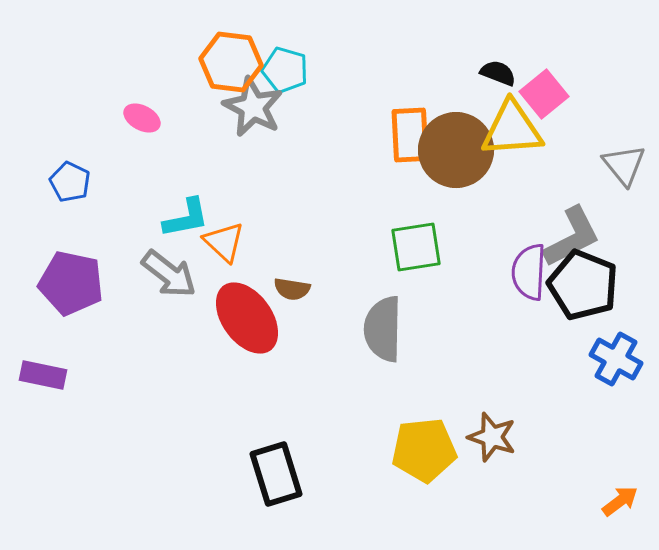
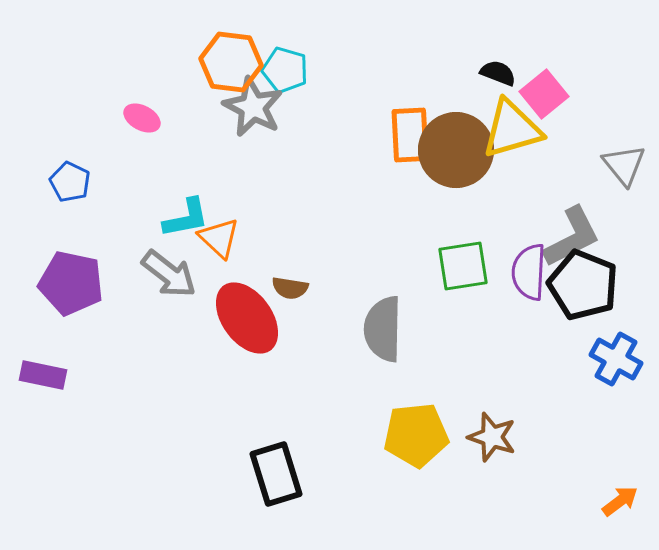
yellow triangle: rotated 12 degrees counterclockwise
orange triangle: moved 5 px left, 4 px up
green square: moved 47 px right, 19 px down
brown semicircle: moved 2 px left, 1 px up
yellow pentagon: moved 8 px left, 15 px up
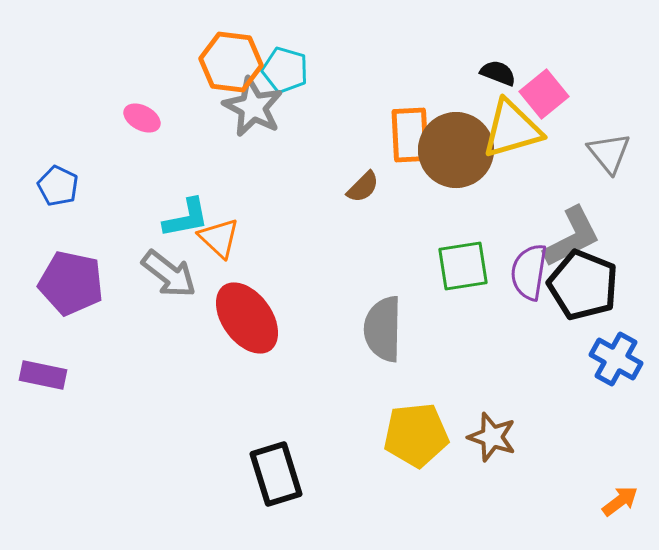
gray triangle: moved 15 px left, 12 px up
blue pentagon: moved 12 px left, 4 px down
purple semicircle: rotated 6 degrees clockwise
brown semicircle: moved 73 px right, 101 px up; rotated 54 degrees counterclockwise
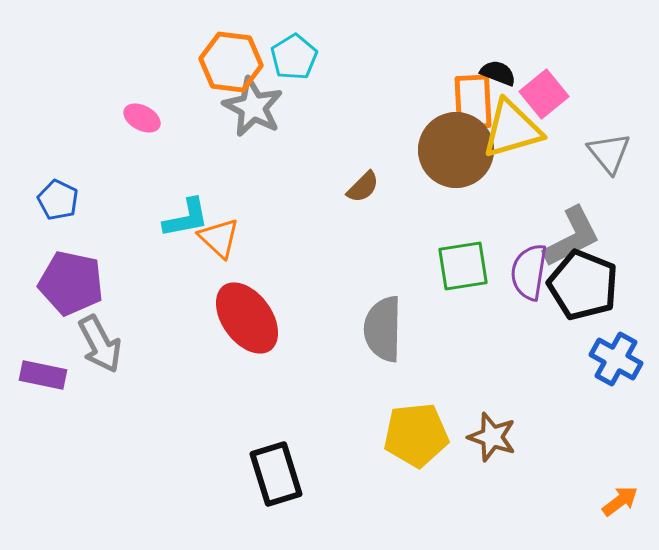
cyan pentagon: moved 9 px right, 13 px up; rotated 24 degrees clockwise
orange rectangle: moved 63 px right, 33 px up
blue pentagon: moved 14 px down
gray arrow: moved 69 px left, 70 px down; rotated 24 degrees clockwise
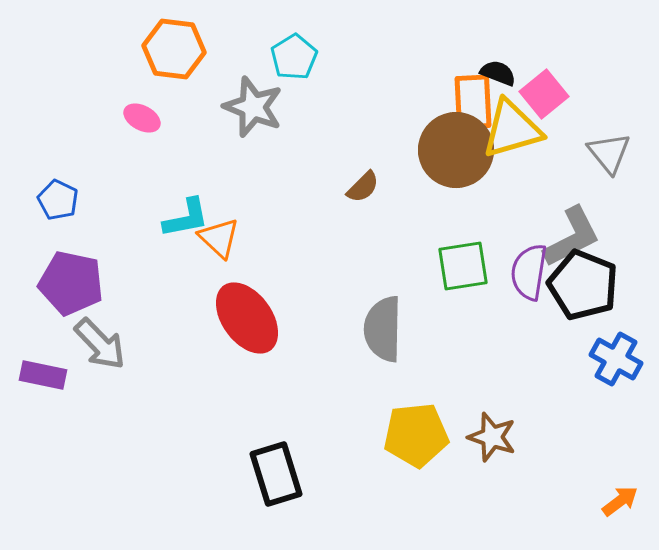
orange hexagon: moved 57 px left, 13 px up
gray star: rotated 6 degrees counterclockwise
gray arrow: rotated 16 degrees counterclockwise
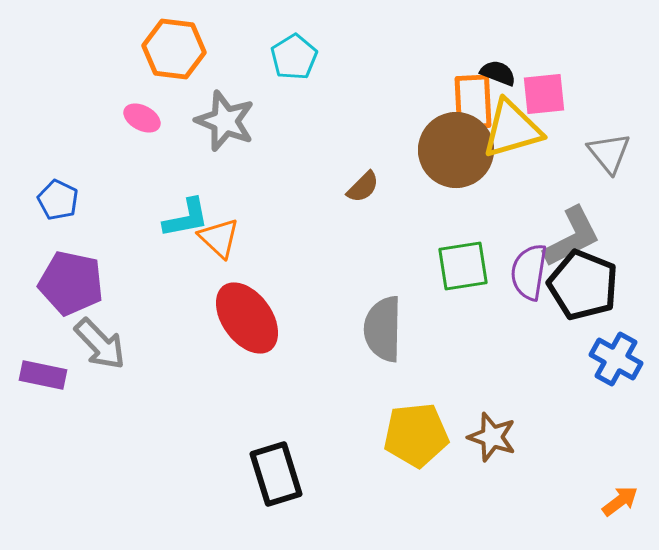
pink square: rotated 33 degrees clockwise
gray star: moved 28 px left, 14 px down
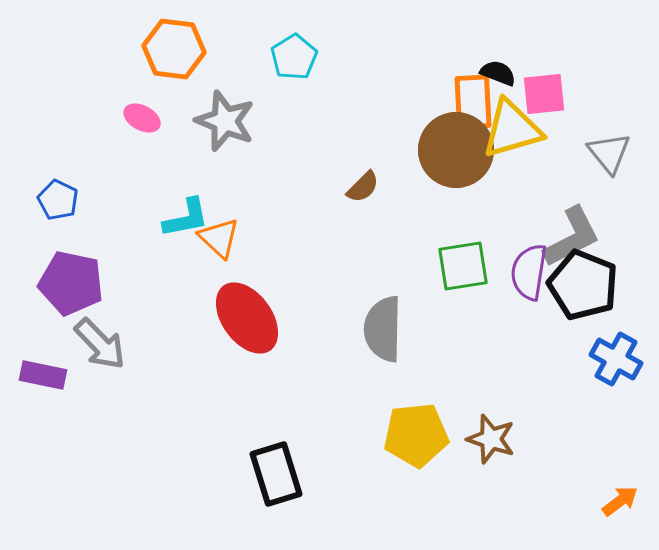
brown star: moved 1 px left, 2 px down
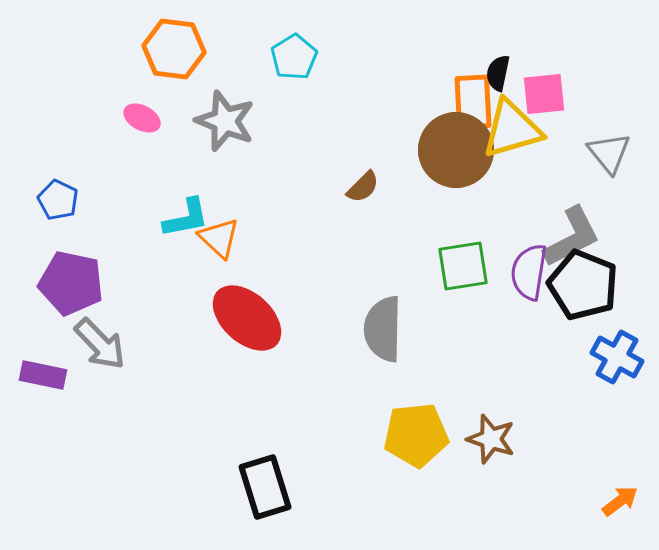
black semicircle: rotated 99 degrees counterclockwise
red ellipse: rotated 12 degrees counterclockwise
blue cross: moved 1 px right, 2 px up
black rectangle: moved 11 px left, 13 px down
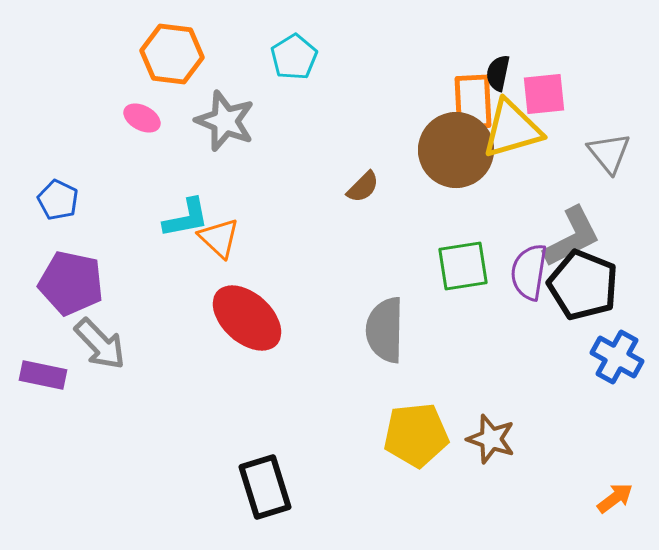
orange hexagon: moved 2 px left, 5 px down
gray semicircle: moved 2 px right, 1 px down
orange arrow: moved 5 px left, 3 px up
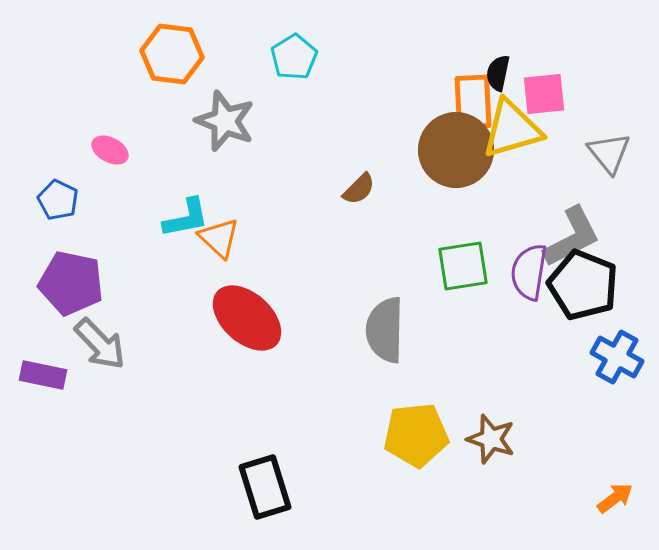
pink ellipse: moved 32 px left, 32 px down
brown semicircle: moved 4 px left, 2 px down
